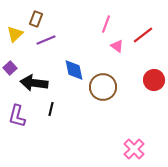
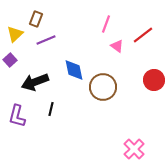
purple square: moved 8 px up
black arrow: moved 1 px right, 1 px up; rotated 28 degrees counterclockwise
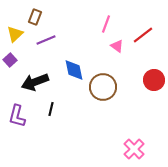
brown rectangle: moved 1 px left, 2 px up
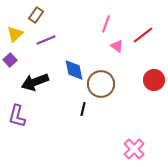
brown rectangle: moved 1 px right, 2 px up; rotated 14 degrees clockwise
brown circle: moved 2 px left, 3 px up
black line: moved 32 px right
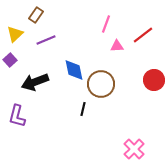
pink triangle: rotated 40 degrees counterclockwise
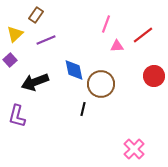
red circle: moved 4 px up
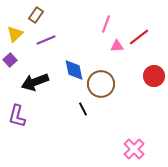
red line: moved 4 px left, 2 px down
black line: rotated 40 degrees counterclockwise
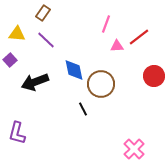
brown rectangle: moved 7 px right, 2 px up
yellow triangle: moved 2 px right; rotated 48 degrees clockwise
purple line: rotated 66 degrees clockwise
purple L-shape: moved 17 px down
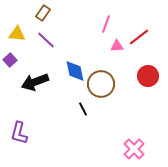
blue diamond: moved 1 px right, 1 px down
red circle: moved 6 px left
purple L-shape: moved 2 px right
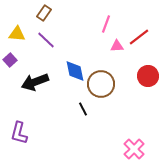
brown rectangle: moved 1 px right
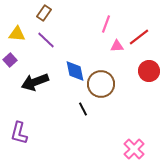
red circle: moved 1 px right, 5 px up
